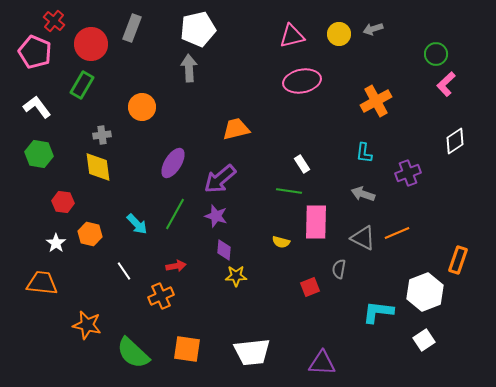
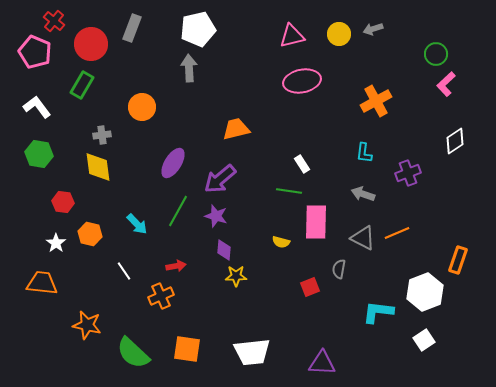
green line at (175, 214): moved 3 px right, 3 px up
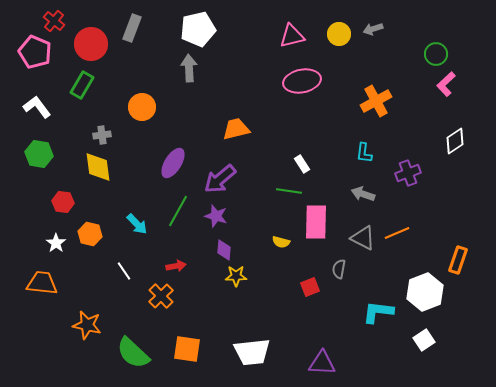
orange cross at (161, 296): rotated 20 degrees counterclockwise
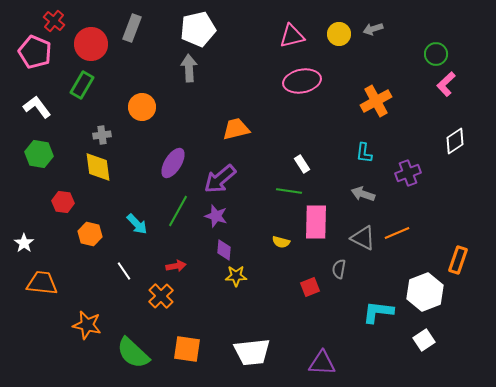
white star at (56, 243): moved 32 px left
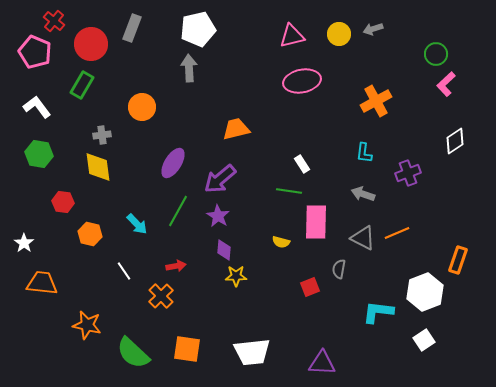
purple star at (216, 216): moved 2 px right; rotated 15 degrees clockwise
